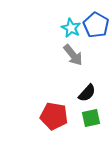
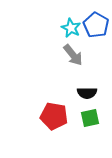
black semicircle: rotated 48 degrees clockwise
green square: moved 1 px left
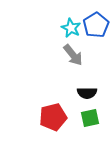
blue pentagon: rotated 10 degrees clockwise
red pentagon: moved 1 px left, 1 px down; rotated 24 degrees counterclockwise
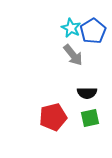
blue pentagon: moved 3 px left, 6 px down
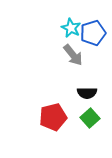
blue pentagon: moved 2 px down; rotated 15 degrees clockwise
green square: rotated 30 degrees counterclockwise
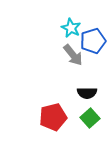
blue pentagon: moved 8 px down
